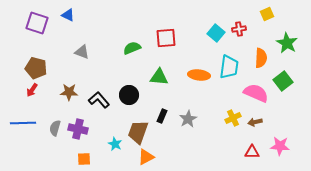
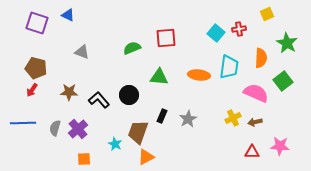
purple cross: rotated 36 degrees clockwise
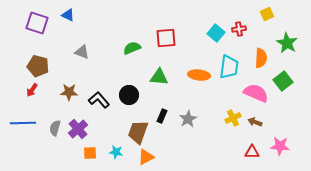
brown pentagon: moved 2 px right, 2 px up
brown arrow: rotated 32 degrees clockwise
cyan star: moved 1 px right, 8 px down; rotated 16 degrees counterclockwise
orange square: moved 6 px right, 6 px up
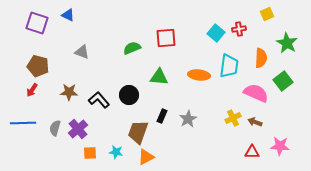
cyan trapezoid: moved 1 px up
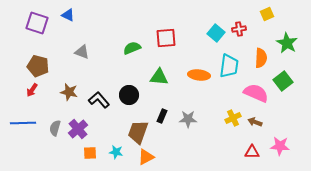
brown star: rotated 12 degrees clockwise
gray star: rotated 30 degrees clockwise
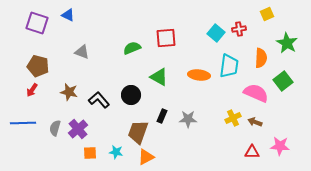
green triangle: rotated 24 degrees clockwise
black circle: moved 2 px right
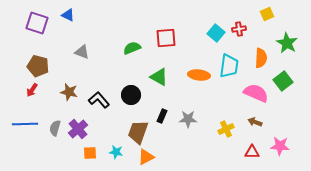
yellow cross: moved 7 px left, 11 px down
blue line: moved 2 px right, 1 px down
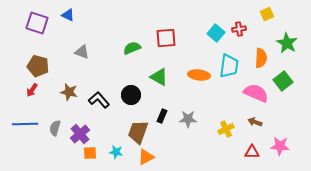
purple cross: moved 2 px right, 5 px down
